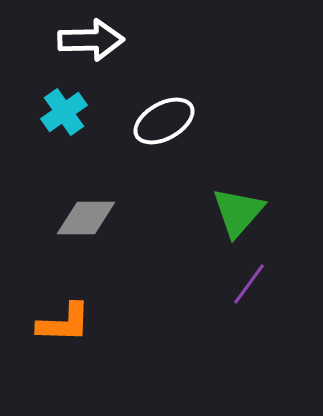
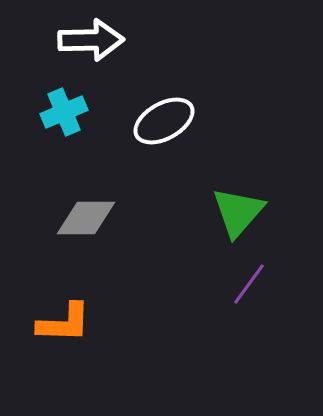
cyan cross: rotated 12 degrees clockwise
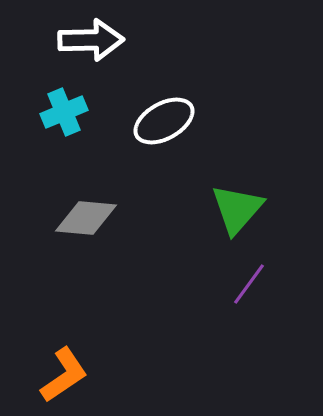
green triangle: moved 1 px left, 3 px up
gray diamond: rotated 6 degrees clockwise
orange L-shape: moved 52 px down; rotated 36 degrees counterclockwise
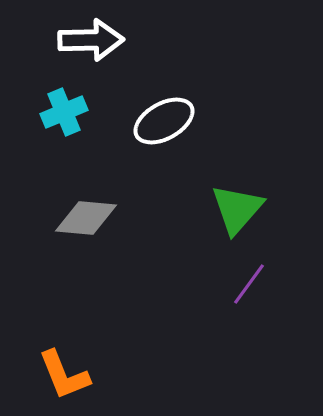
orange L-shape: rotated 102 degrees clockwise
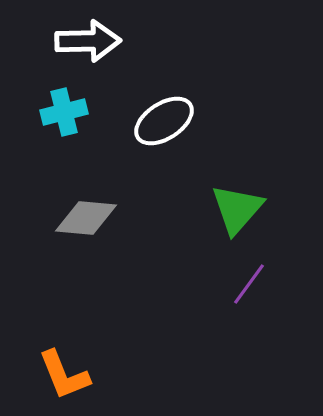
white arrow: moved 3 px left, 1 px down
cyan cross: rotated 9 degrees clockwise
white ellipse: rotated 4 degrees counterclockwise
